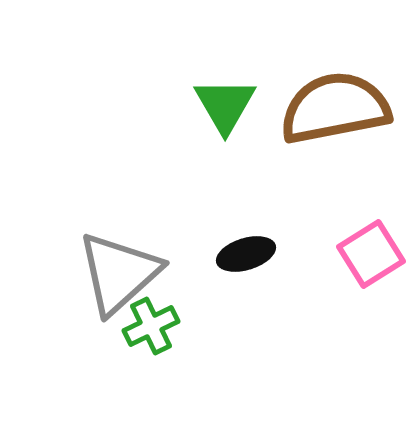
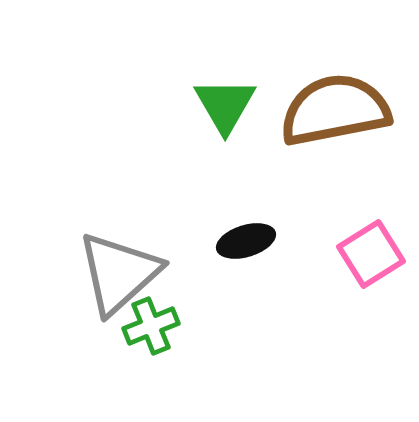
brown semicircle: moved 2 px down
black ellipse: moved 13 px up
green cross: rotated 4 degrees clockwise
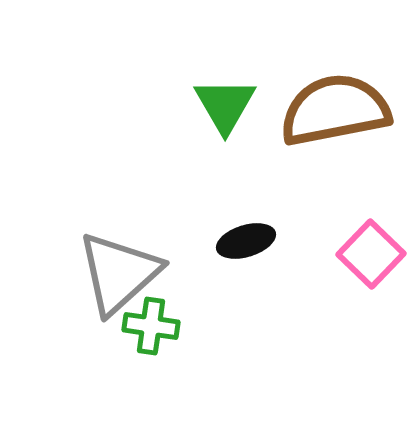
pink square: rotated 14 degrees counterclockwise
green cross: rotated 30 degrees clockwise
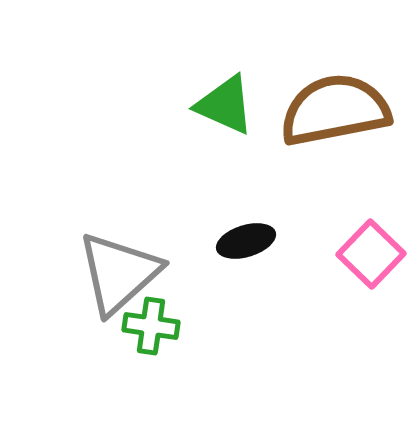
green triangle: rotated 36 degrees counterclockwise
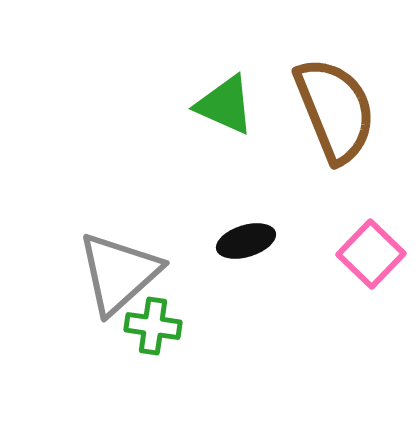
brown semicircle: rotated 79 degrees clockwise
green cross: moved 2 px right
